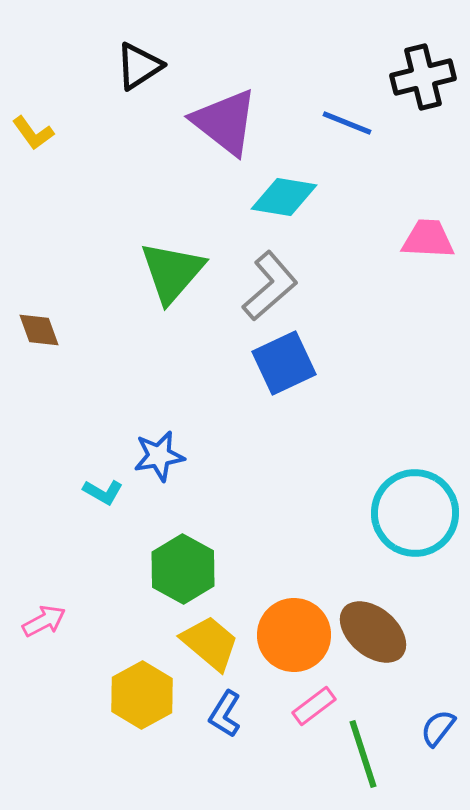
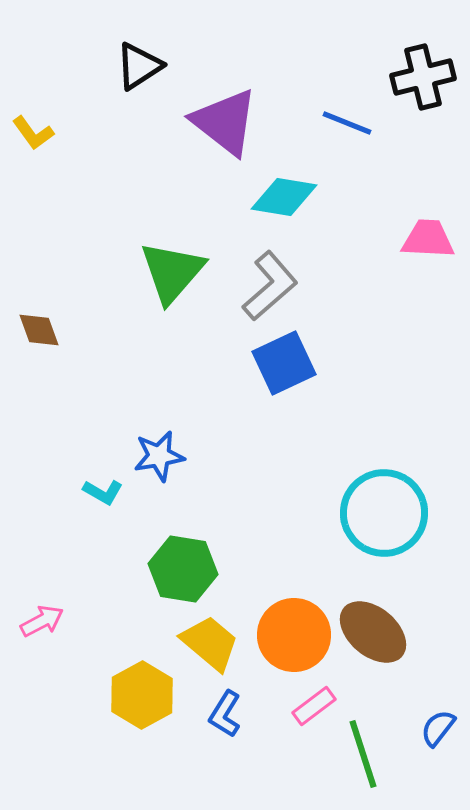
cyan circle: moved 31 px left
green hexagon: rotated 20 degrees counterclockwise
pink arrow: moved 2 px left
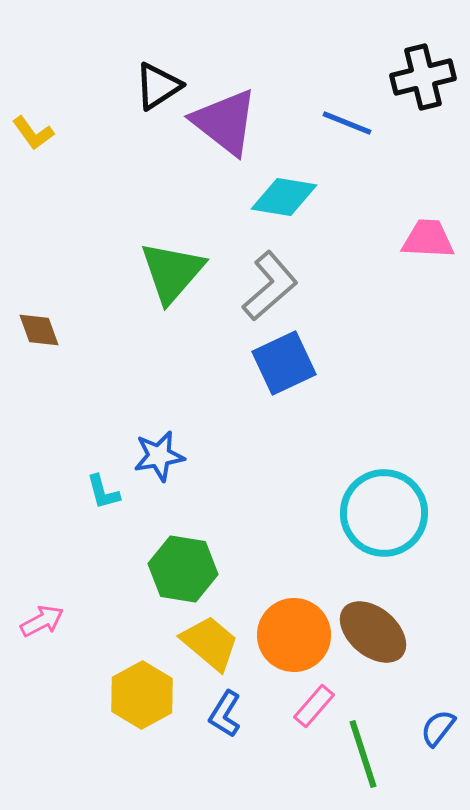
black triangle: moved 19 px right, 20 px down
cyan L-shape: rotated 45 degrees clockwise
pink rectangle: rotated 12 degrees counterclockwise
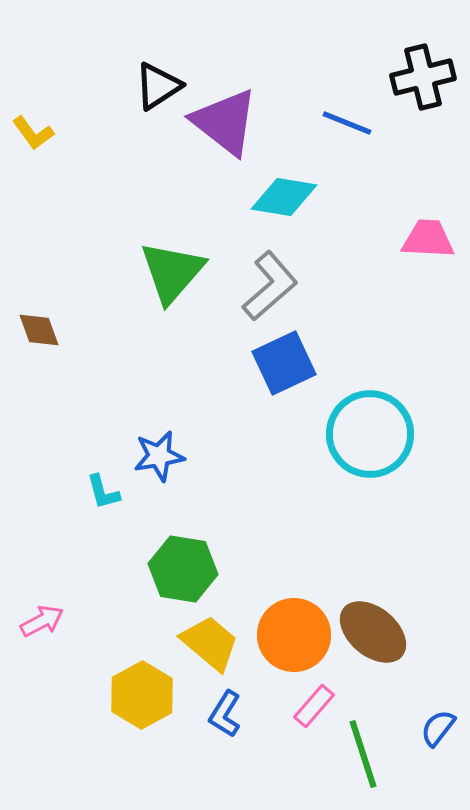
cyan circle: moved 14 px left, 79 px up
